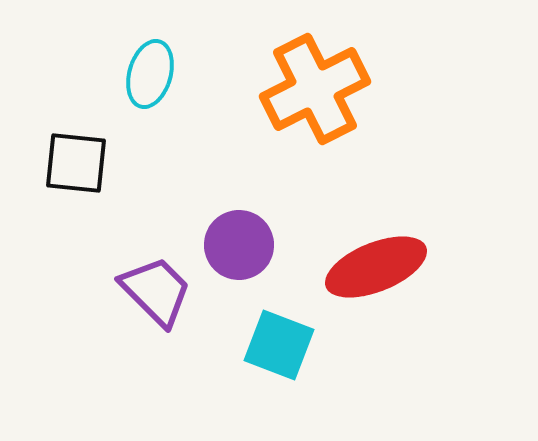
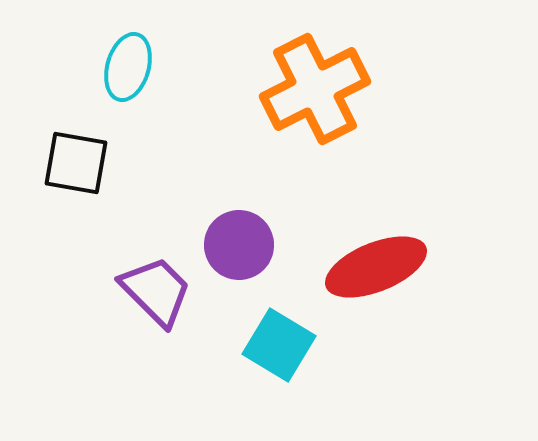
cyan ellipse: moved 22 px left, 7 px up
black square: rotated 4 degrees clockwise
cyan square: rotated 10 degrees clockwise
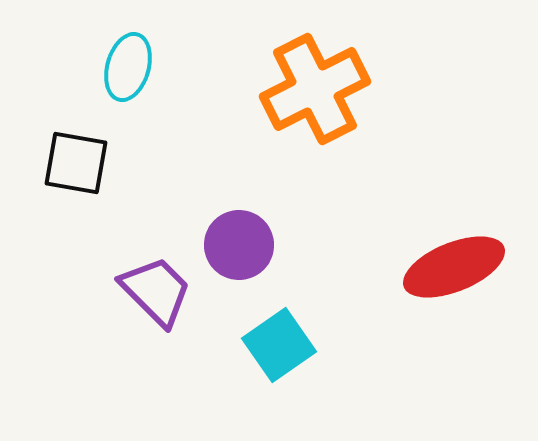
red ellipse: moved 78 px right
cyan square: rotated 24 degrees clockwise
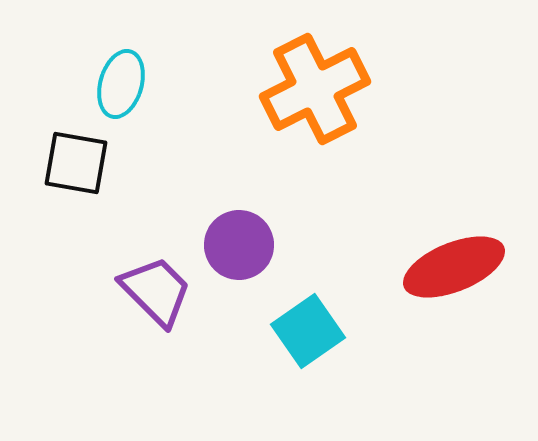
cyan ellipse: moved 7 px left, 17 px down
cyan square: moved 29 px right, 14 px up
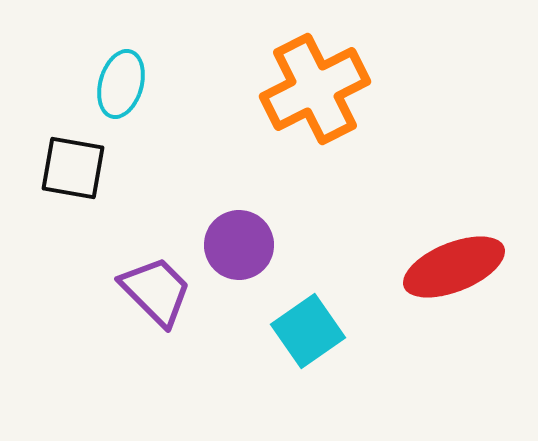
black square: moved 3 px left, 5 px down
